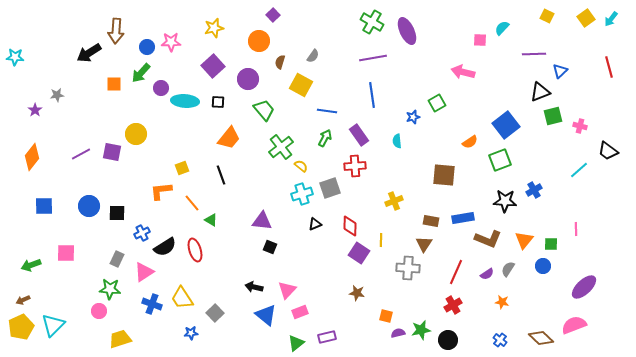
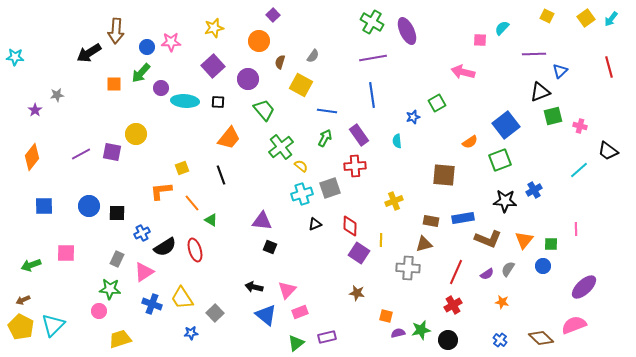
brown triangle at (424, 244): rotated 42 degrees clockwise
yellow pentagon at (21, 327): rotated 20 degrees counterclockwise
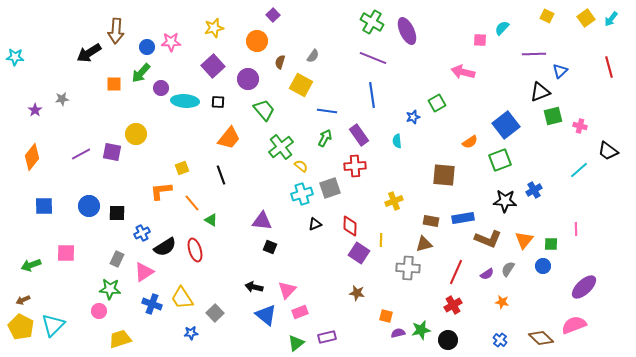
orange circle at (259, 41): moved 2 px left
purple line at (373, 58): rotated 32 degrees clockwise
gray star at (57, 95): moved 5 px right, 4 px down
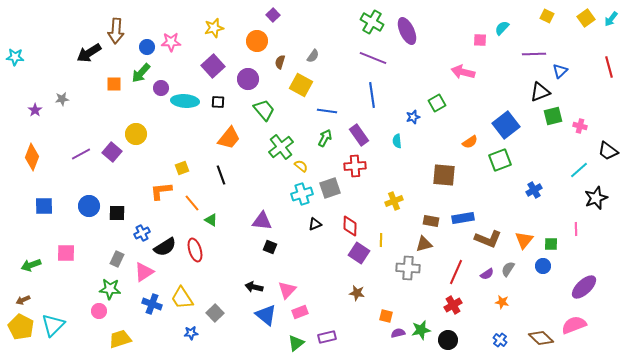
purple square at (112, 152): rotated 30 degrees clockwise
orange diamond at (32, 157): rotated 16 degrees counterclockwise
black star at (505, 201): moved 91 px right, 3 px up; rotated 25 degrees counterclockwise
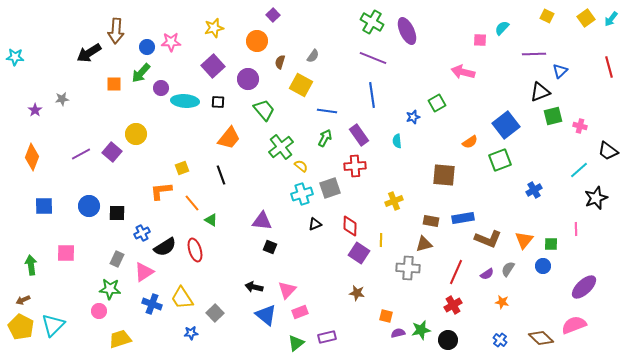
green arrow at (31, 265): rotated 102 degrees clockwise
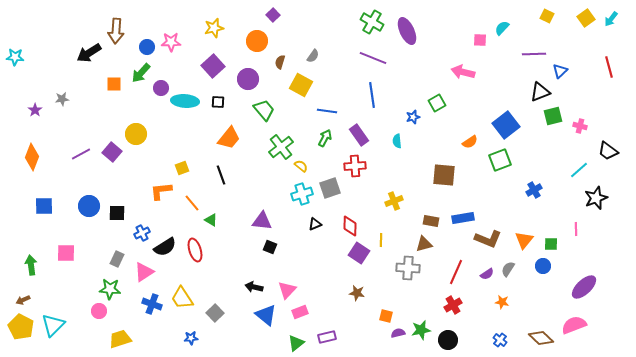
blue star at (191, 333): moved 5 px down
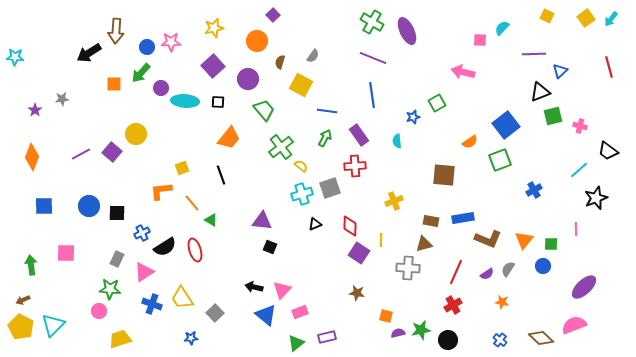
pink triangle at (287, 290): moved 5 px left
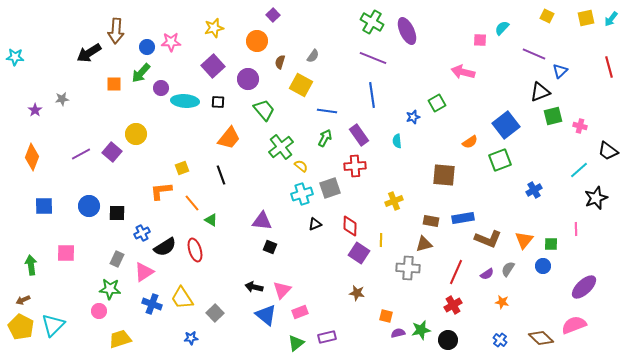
yellow square at (586, 18): rotated 24 degrees clockwise
purple line at (534, 54): rotated 25 degrees clockwise
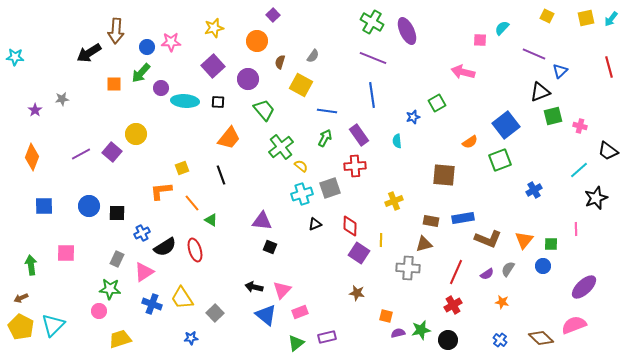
brown arrow at (23, 300): moved 2 px left, 2 px up
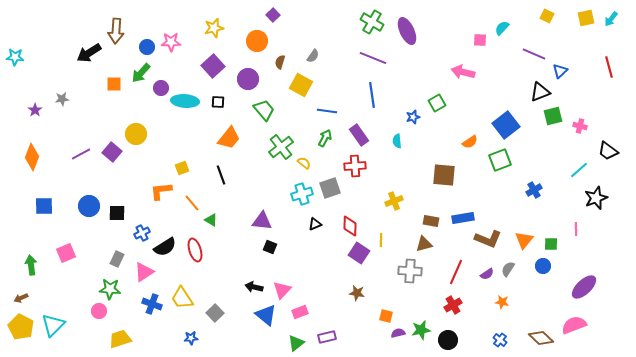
yellow semicircle at (301, 166): moved 3 px right, 3 px up
pink square at (66, 253): rotated 24 degrees counterclockwise
gray cross at (408, 268): moved 2 px right, 3 px down
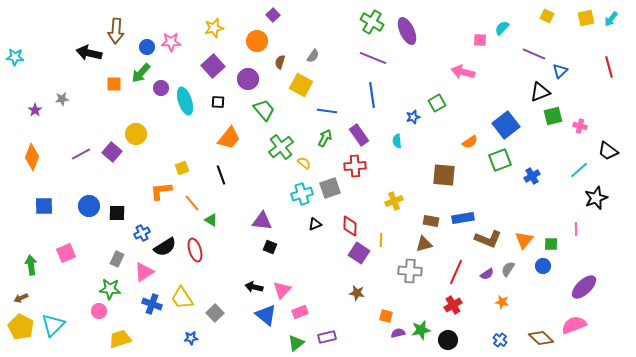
black arrow at (89, 53): rotated 45 degrees clockwise
cyan ellipse at (185, 101): rotated 68 degrees clockwise
blue cross at (534, 190): moved 2 px left, 14 px up
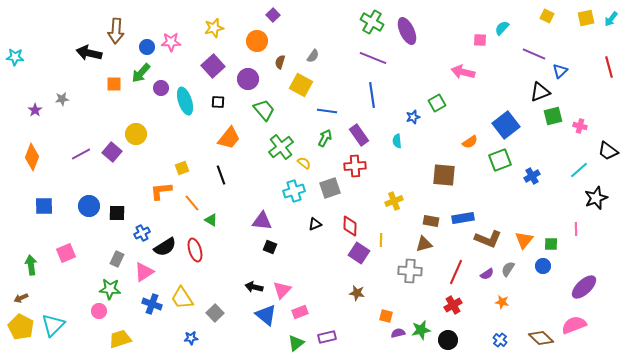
cyan cross at (302, 194): moved 8 px left, 3 px up
